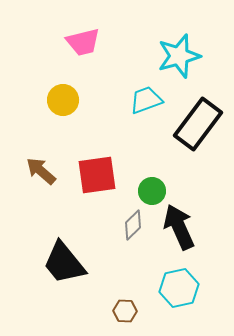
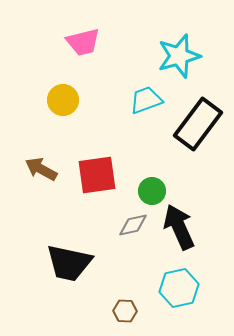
brown arrow: moved 2 px up; rotated 12 degrees counterclockwise
gray diamond: rotated 32 degrees clockwise
black trapezoid: moved 5 px right; rotated 39 degrees counterclockwise
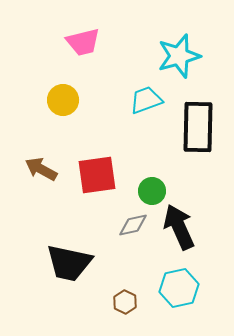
black rectangle: moved 3 px down; rotated 36 degrees counterclockwise
brown hexagon: moved 9 px up; rotated 25 degrees clockwise
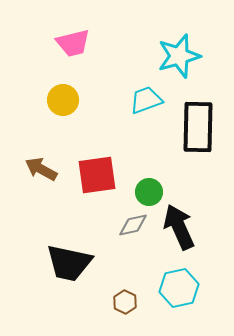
pink trapezoid: moved 10 px left, 1 px down
green circle: moved 3 px left, 1 px down
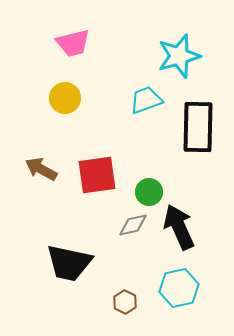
yellow circle: moved 2 px right, 2 px up
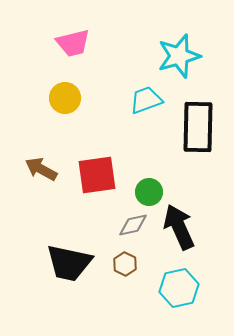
brown hexagon: moved 38 px up
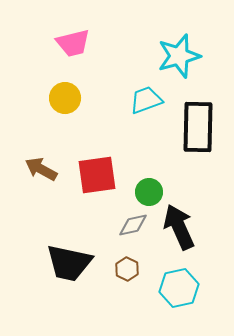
brown hexagon: moved 2 px right, 5 px down
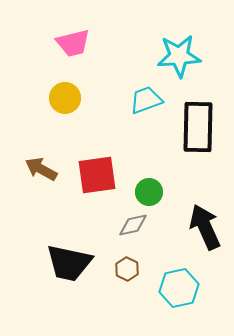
cyan star: rotated 12 degrees clockwise
black arrow: moved 26 px right
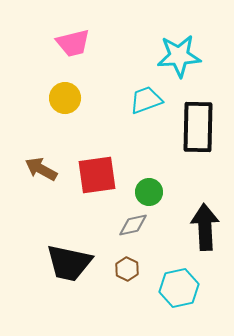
black arrow: rotated 21 degrees clockwise
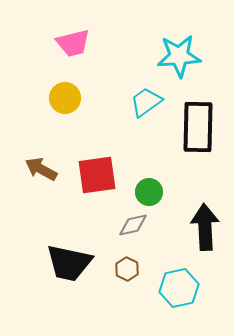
cyan trapezoid: moved 2 px down; rotated 16 degrees counterclockwise
